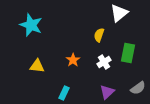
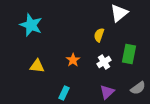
green rectangle: moved 1 px right, 1 px down
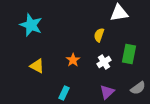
white triangle: rotated 30 degrees clockwise
yellow triangle: rotated 21 degrees clockwise
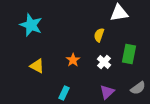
white cross: rotated 16 degrees counterclockwise
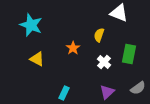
white triangle: rotated 30 degrees clockwise
orange star: moved 12 px up
yellow triangle: moved 7 px up
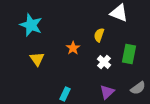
yellow triangle: rotated 28 degrees clockwise
cyan rectangle: moved 1 px right, 1 px down
